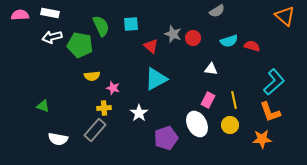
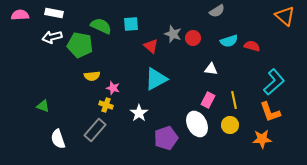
white rectangle: moved 4 px right
green semicircle: rotated 40 degrees counterclockwise
yellow cross: moved 2 px right, 3 px up; rotated 24 degrees clockwise
white semicircle: rotated 60 degrees clockwise
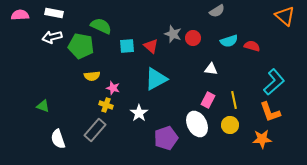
cyan square: moved 4 px left, 22 px down
green pentagon: moved 1 px right, 1 px down
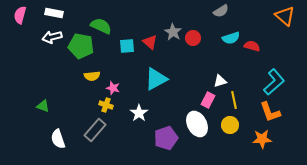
gray semicircle: moved 4 px right
pink semicircle: rotated 72 degrees counterclockwise
gray star: moved 2 px up; rotated 12 degrees clockwise
cyan semicircle: moved 2 px right, 3 px up
red triangle: moved 1 px left, 4 px up
white triangle: moved 9 px right, 12 px down; rotated 24 degrees counterclockwise
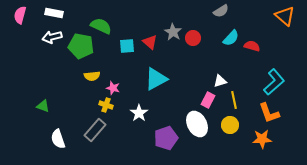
cyan semicircle: rotated 30 degrees counterclockwise
orange L-shape: moved 1 px left, 1 px down
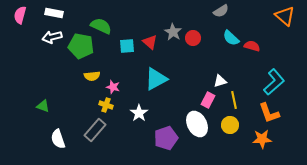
cyan semicircle: rotated 90 degrees clockwise
pink star: moved 1 px up
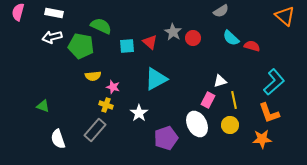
pink semicircle: moved 2 px left, 3 px up
yellow semicircle: moved 1 px right
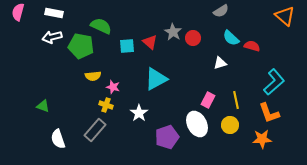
white triangle: moved 18 px up
yellow line: moved 2 px right
purple pentagon: moved 1 px right, 1 px up
